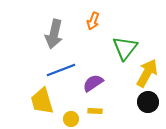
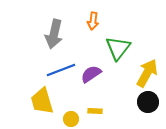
orange arrow: rotated 12 degrees counterclockwise
green triangle: moved 7 px left
purple semicircle: moved 2 px left, 9 px up
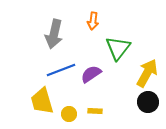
yellow circle: moved 2 px left, 5 px up
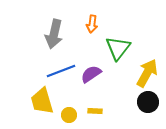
orange arrow: moved 1 px left, 3 px down
blue line: moved 1 px down
yellow circle: moved 1 px down
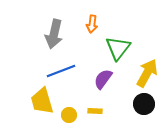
purple semicircle: moved 12 px right, 5 px down; rotated 20 degrees counterclockwise
black circle: moved 4 px left, 2 px down
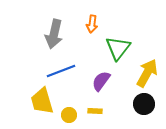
purple semicircle: moved 2 px left, 2 px down
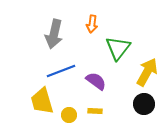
yellow arrow: moved 1 px up
purple semicircle: moved 5 px left; rotated 90 degrees clockwise
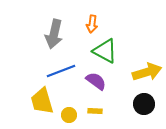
green triangle: moved 13 px left, 3 px down; rotated 40 degrees counterclockwise
yellow arrow: rotated 44 degrees clockwise
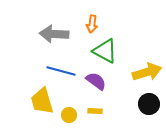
gray arrow: rotated 80 degrees clockwise
blue line: rotated 36 degrees clockwise
black circle: moved 5 px right
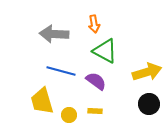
orange arrow: moved 2 px right; rotated 18 degrees counterclockwise
